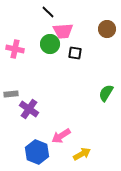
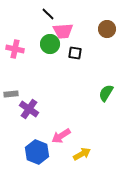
black line: moved 2 px down
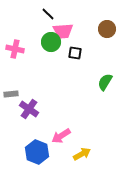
green circle: moved 1 px right, 2 px up
green semicircle: moved 1 px left, 11 px up
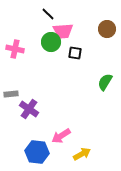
blue hexagon: rotated 15 degrees counterclockwise
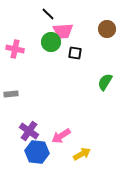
purple cross: moved 22 px down
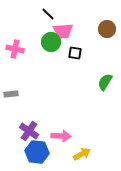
pink arrow: rotated 144 degrees counterclockwise
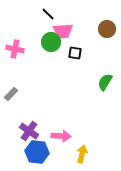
gray rectangle: rotated 40 degrees counterclockwise
yellow arrow: rotated 48 degrees counterclockwise
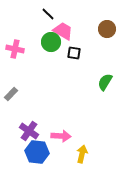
pink trapezoid: rotated 145 degrees counterclockwise
black square: moved 1 px left
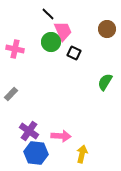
pink trapezoid: rotated 35 degrees clockwise
black square: rotated 16 degrees clockwise
blue hexagon: moved 1 px left, 1 px down
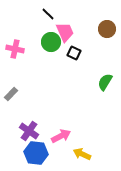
pink trapezoid: moved 2 px right, 1 px down
pink arrow: rotated 30 degrees counterclockwise
yellow arrow: rotated 78 degrees counterclockwise
